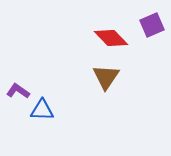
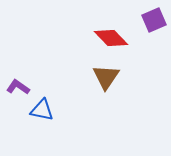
purple square: moved 2 px right, 5 px up
purple L-shape: moved 4 px up
blue triangle: rotated 10 degrees clockwise
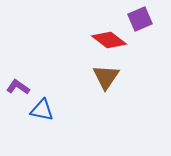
purple square: moved 14 px left, 1 px up
red diamond: moved 2 px left, 2 px down; rotated 8 degrees counterclockwise
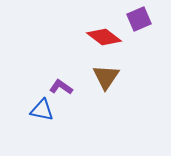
purple square: moved 1 px left
red diamond: moved 5 px left, 3 px up
purple L-shape: moved 43 px right
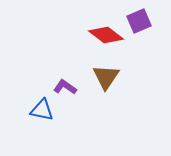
purple square: moved 2 px down
red diamond: moved 2 px right, 2 px up
purple L-shape: moved 4 px right
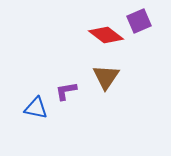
purple L-shape: moved 1 px right, 4 px down; rotated 45 degrees counterclockwise
blue triangle: moved 6 px left, 2 px up
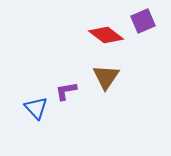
purple square: moved 4 px right
blue triangle: rotated 35 degrees clockwise
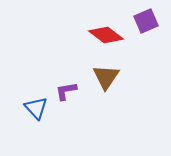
purple square: moved 3 px right
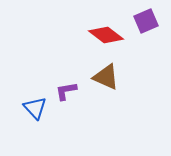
brown triangle: rotated 40 degrees counterclockwise
blue triangle: moved 1 px left
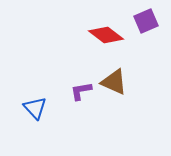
brown triangle: moved 8 px right, 5 px down
purple L-shape: moved 15 px right
